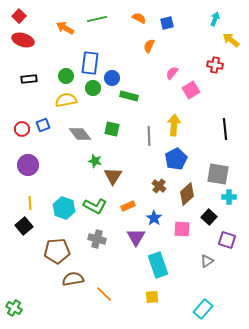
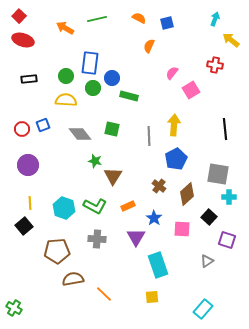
yellow semicircle at (66, 100): rotated 15 degrees clockwise
gray cross at (97, 239): rotated 12 degrees counterclockwise
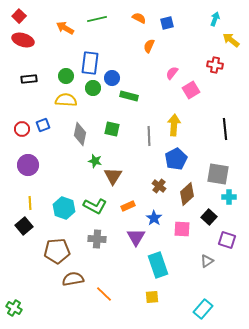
gray diamond at (80, 134): rotated 50 degrees clockwise
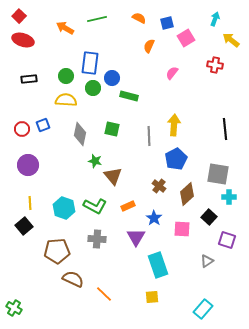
pink square at (191, 90): moved 5 px left, 52 px up
brown triangle at (113, 176): rotated 12 degrees counterclockwise
brown semicircle at (73, 279): rotated 35 degrees clockwise
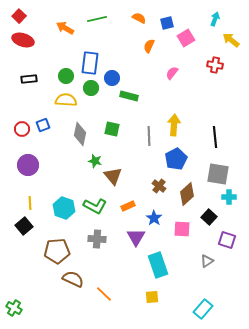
green circle at (93, 88): moved 2 px left
black line at (225, 129): moved 10 px left, 8 px down
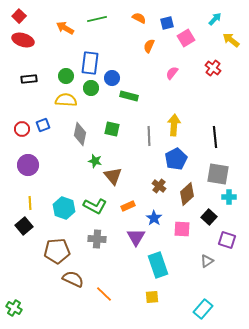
cyan arrow at (215, 19): rotated 24 degrees clockwise
red cross at (215, 65): moved 2 px left, 3 px down; rotated 28 degrees clockwise
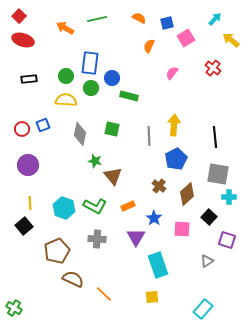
brown pentagon at (57, 251): rotated 20 degrees counterclockwise
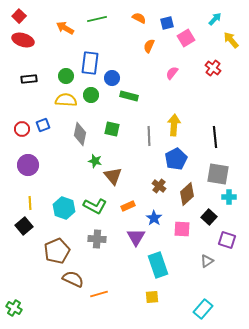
yellow arrow at (231, 40): rotated 12 degrees clockwise
green circle at (91, 88): moved 7 px down
orange line at (104, 294): moved 5 px left; rotated 60 degrees counterclockwise
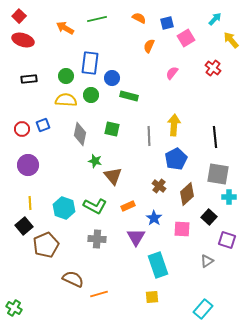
brown pentagon at (57, 251): moved 11 px left, 6 px up
